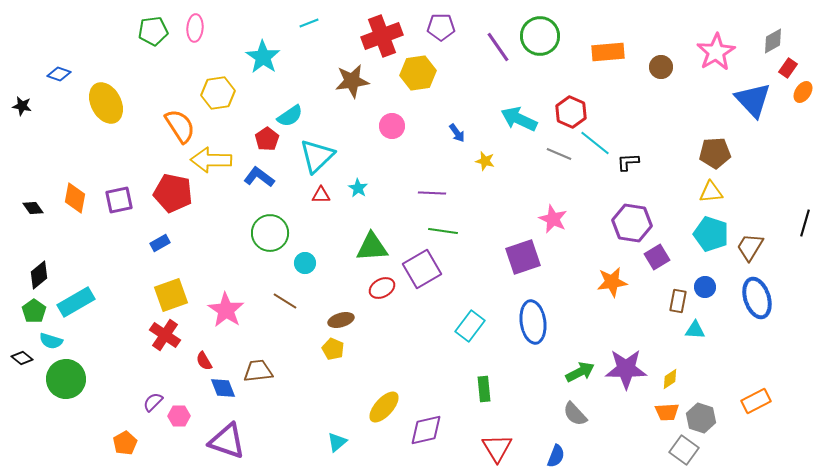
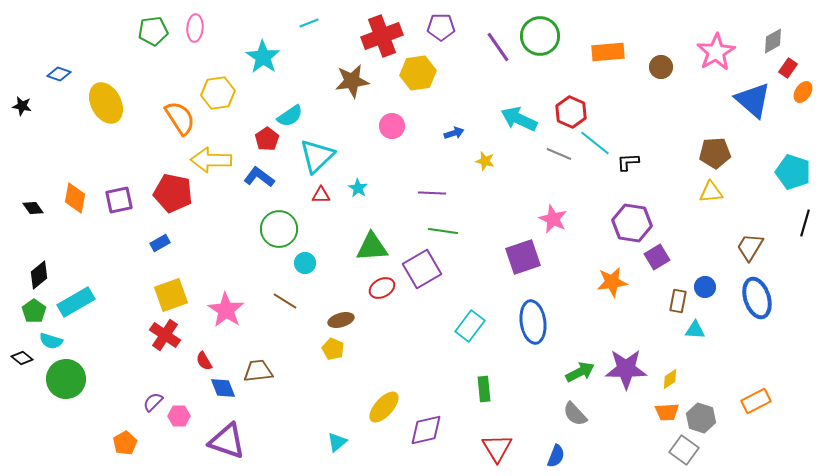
blue triangle at (753, 100): rotated 6 degrees counterclockwise
orange semicircle at (180, 126): moved 8 px up
blue arrow at (457, 133): moved 3 px left; rotated 72 degrees counterclockwise
green circle at (270, 233): moved 9 px right, 4 px up
cyan pentagon at (711, 234): moved 82 px right, 62 px up
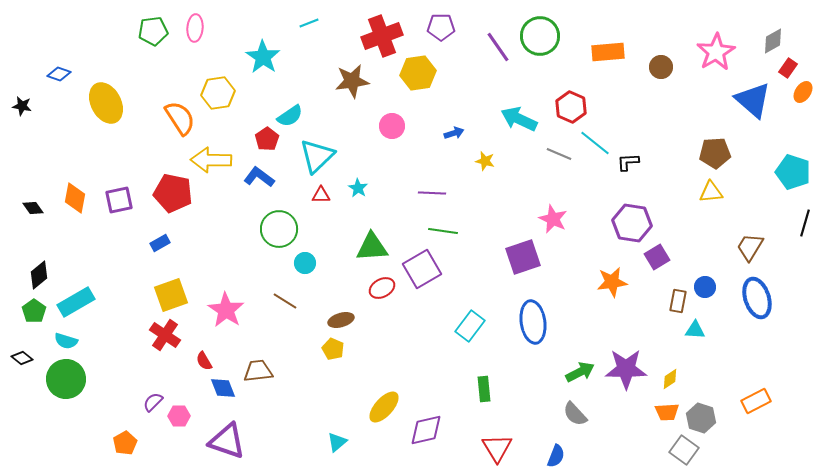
red hexagon at (571, 112): moved 5 px up
cyan semicircle at (51, 341): moved 15 px right
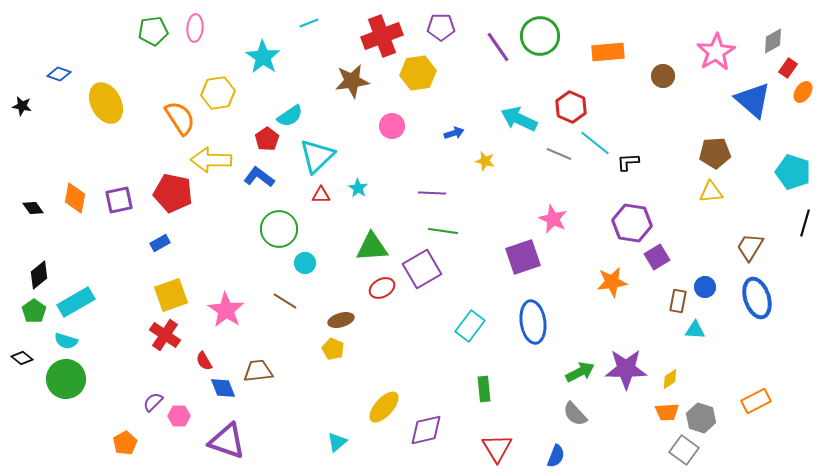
brown circle at (661, 67): moved 2 px right, 9 px down
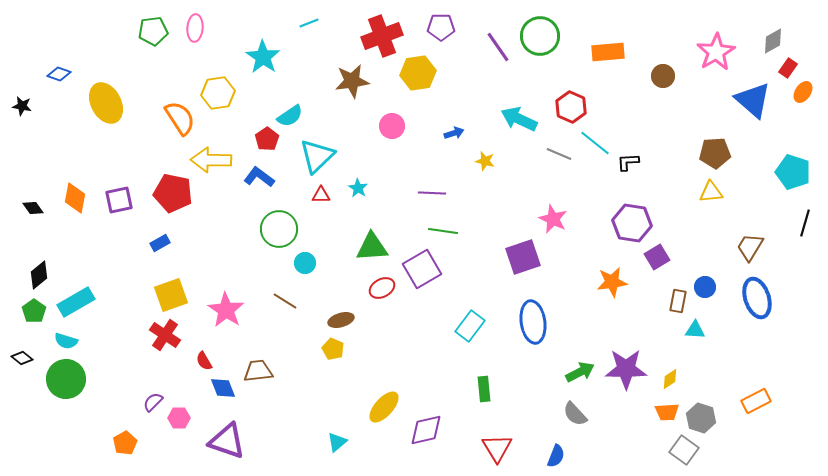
pink hexagon at (179, 416): moved 2 px down
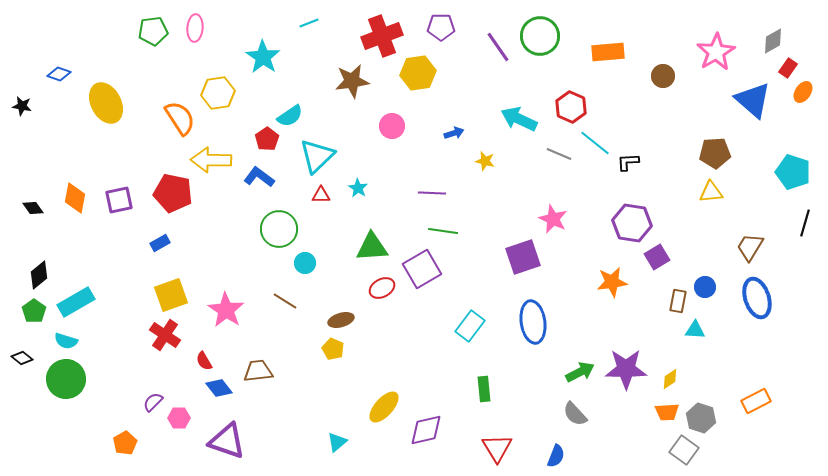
blue diamond at (223, 388): moved 4 px left; rotated 16 degrees counterclockwise
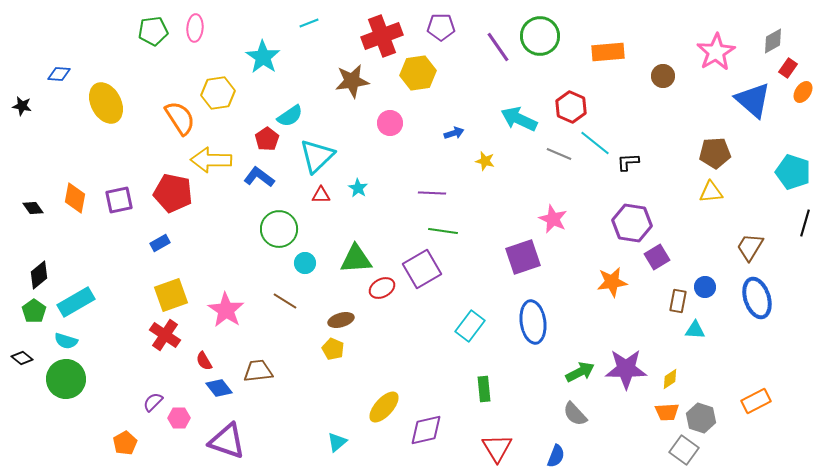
blue diamond at (59, 74): rotated 15 degrees counterclockwise
pink circle at (392, 126): moved 2 px left, 3 px up
green triangle at (372, 247): moved 16 px left, 12 px down
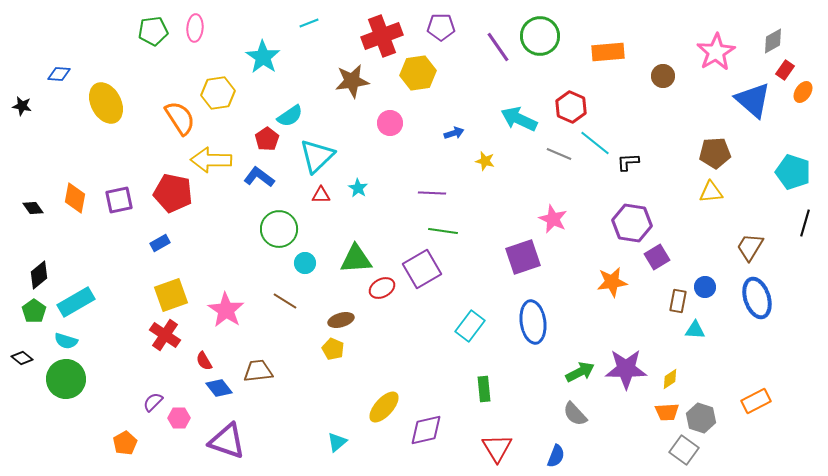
red rectangle at (788, 68): moved 3 px left, 2 px down
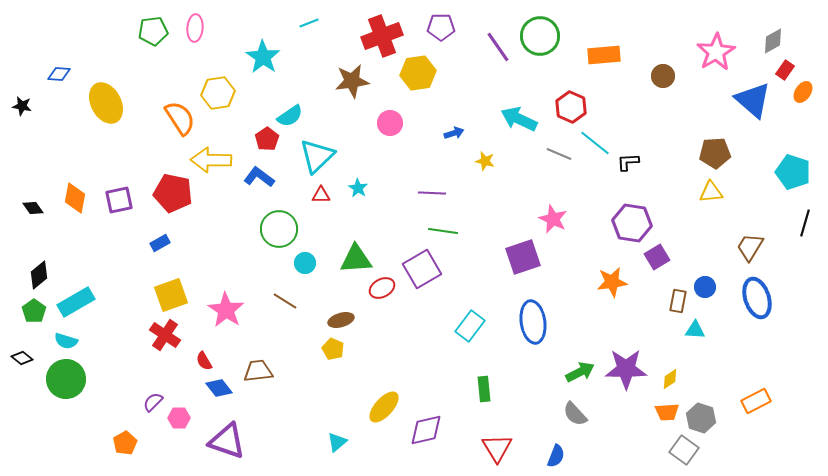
orange rectangle at (608, 52): moved 4 px left, 3 px down
